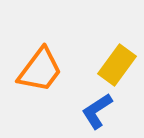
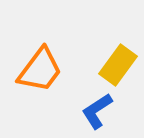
yellow rectangle: moved 1 px right
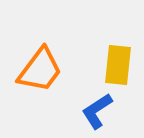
yellow rectangle: rotated 30 degrees counterclockwise
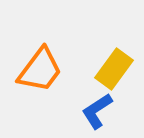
yellow rectangle: moved 4 px left, 4 px down; rotated 30 degrees clockwise
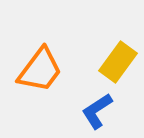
yellow rectangle: moved 4 px right, 7 px up
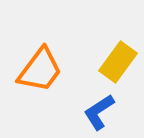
blue L-shape: moved 2 px right, 1 px down
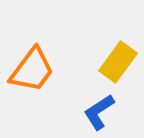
orange trapezoid: moved 8 px left
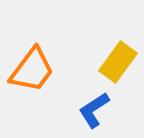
blue L-shape: moved 5 px left, 2 px up
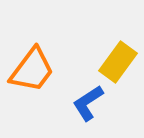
blue L-shape: moved 6 px left, 7 px up
